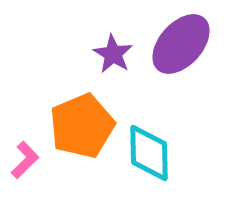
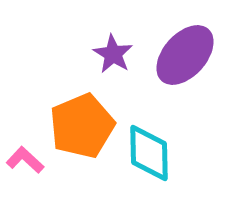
purple ellipse: moved 4 px right, 11 px down
pink L-shape: rotated 93 degrees counterclockwise
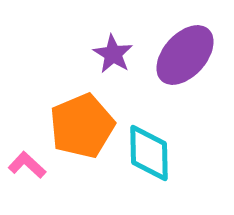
pink L-shape: moved 2 px right, 5 px down
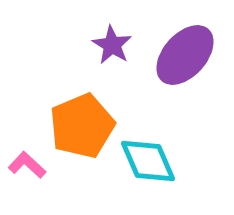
purple star: moved 1 px left, 9 px up
cyan diamond: moved 1 px left, 8 px down; rotated 22 degrees counterclockwise
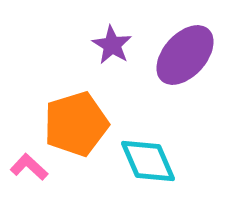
orange pentagon: moved 6 px left, 2 px up; rotated 6 degrees clockwise
pink L-shape: moved 2 px right, 2 px down
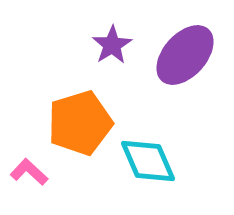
purple star: rotated 9 degrees clockwise
orange pentagon: moved 4 px right, 1 px up
pink L-shape: moved 5 px down
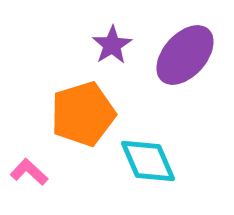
orange pentagon: moved 3 px right, 9 px up
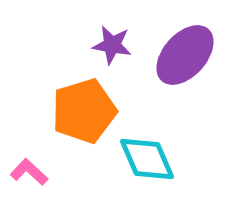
purple star: rotated 30 degrees counterclockwise
orange pentagon: moved 1 px right, 3 px up
cyan diamond: moved 1 px left, 2 px up
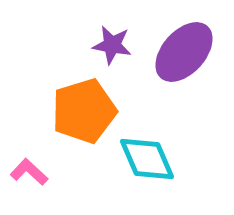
purple ellipse: moved 1 px left, 3 px up
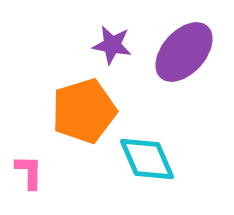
pink L-shape: rotated 48 degrees clockwise
